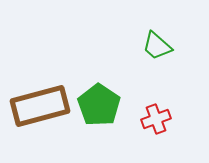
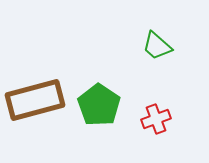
brown rectangle: moved 5 px left, 6 px up
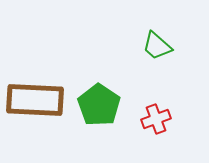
brown rectangle: rotated 18 degrees clockwise
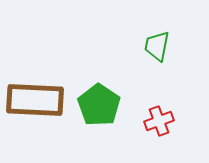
green trapezoid: rotated 60 degrees clockwise
red cross: moved 3 px right, 2 px down
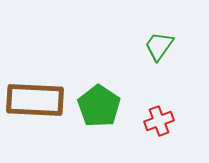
green trapezoid: moved 2 px right; rotated 24 degrees clockwise
green pentagon: moved 1 px down
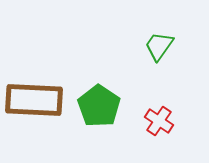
brown rectangle: moved 1 px left
red cross: rotated 36 degrees counterclockwise
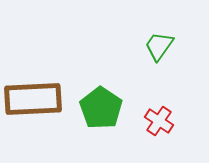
brown rectangle: moved 1 px left, 1 px up; rotated 6 degrees counterclockwise
green pentagon: moved 2 px right, 2 px down
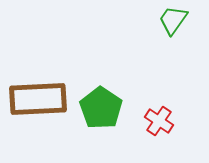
green trapezoid: moved 14 px right, 26 px up
brown rectangle: moved 5 px right
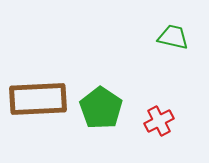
green trapezoid: moved 17 px down; rotated 68 degrees clockwise
red cross: rotated 28 degrees clockwise
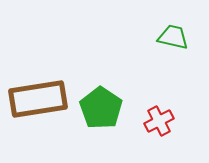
brown rectangle: rotated 6 degrees counterclockwise
